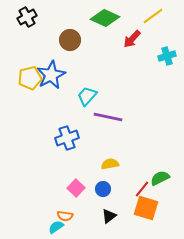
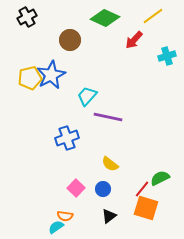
red arrow: moved 2 px right, 1 px down
yellow semicircle: rotated 132 degrees counterclockwise
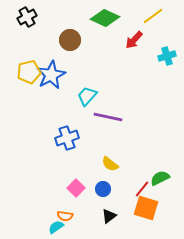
yellow pentagon: moved 1 px left, 6 px up
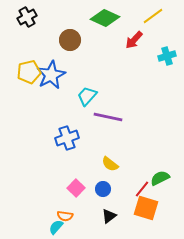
cyan semicircle: rotated 14 degrees counterclockwise
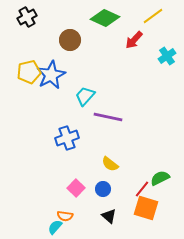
cyan cross: rotated 18 degrees counterclockwise
cyan trapezoid: moved 2 px left
black triangle: rotated 42 degrees counterclockwise
cyan semicircle: moved 1 px left
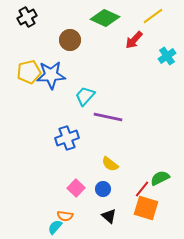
blue star: rotated 24 degrees clockwise
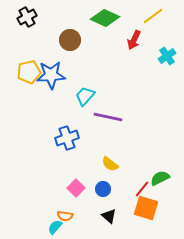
red arrow: rotated 18 degrees counterclockwise
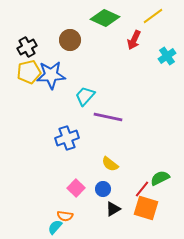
black cross: moved 30 px down
black triangle: moved 4 px right, 7 px up; rotated 49 degrees clockwise
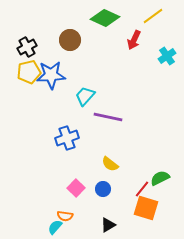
black triangle: moved 5 px left, 16 px down
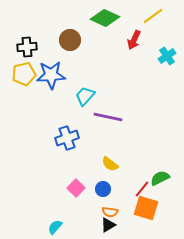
black cross: rotated 24 degrees clockwise
yellow pentagon: moved 5 px left, 2 px down
orange semicircle: moved 45 px right, 4 px up
